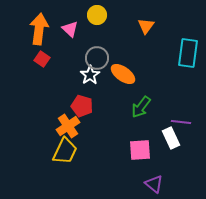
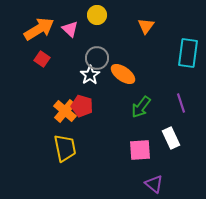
orange arrow: rotated 52 degrees clockwise
purple line: moved 19 px up; rotated 66 degrees clockwise
orange cross: moved 3 px left, 15 px up; rotated 15 degrees counterclockwise
yellow trapezoid: moved 3 px up; rotated 36 degrees counterclockwise
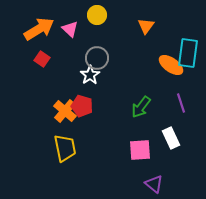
orange ellipse: moved 48 px right, 9 px up
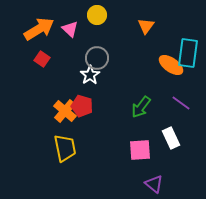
purple line: rotated 36 degrees counterclockwise
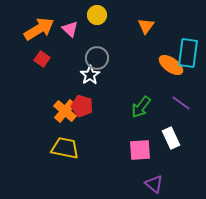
yellow trapezoid: rotated 68 degrees counterclockwise
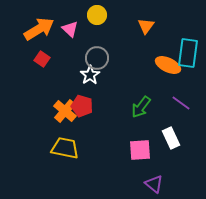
orange ellipse: moved 3 px left; rotated 10 degrees counterclockwise
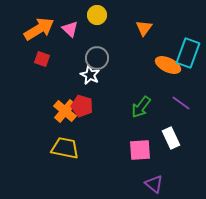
orange triangle: moved 2 px left, 2 px down
cyan rectangle: rotated 12 degrees clockwise
red square: rotated 14 degrees counterclockwise
white star: rotated 12 degrees counterclockwise
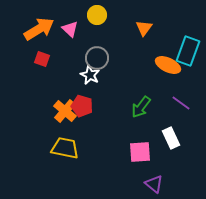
cyan rectangle: moved 2 px up
pink square: moved 2 px down
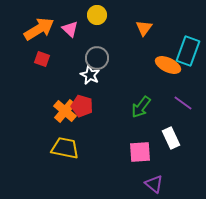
purple line: moved 2 px right
